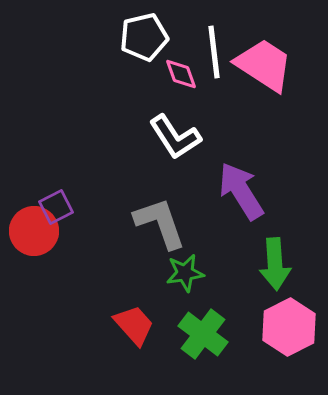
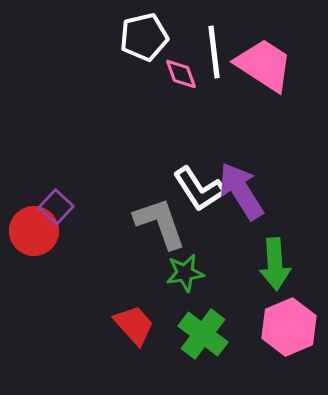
white L-shape: moved 24 px right, 52 px down
purple square: rotated 20 degrees counterclockwise
pink hexagon: rotated 4 degrees clockwise
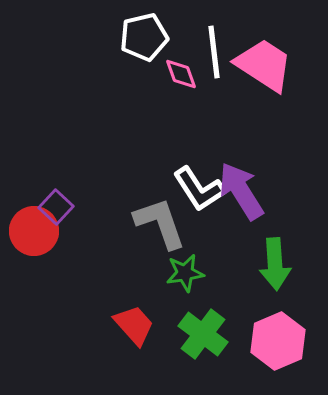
pink hexagon: moved 11 px left, 14 px down
